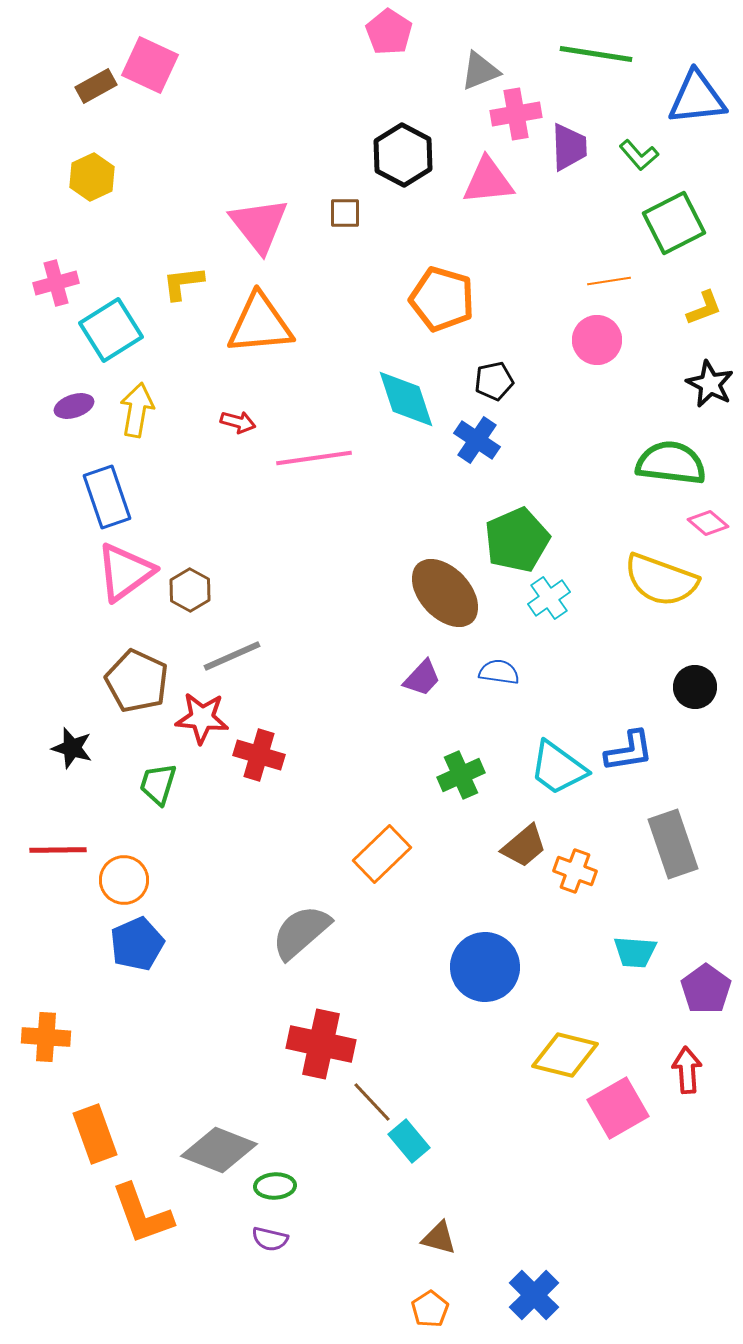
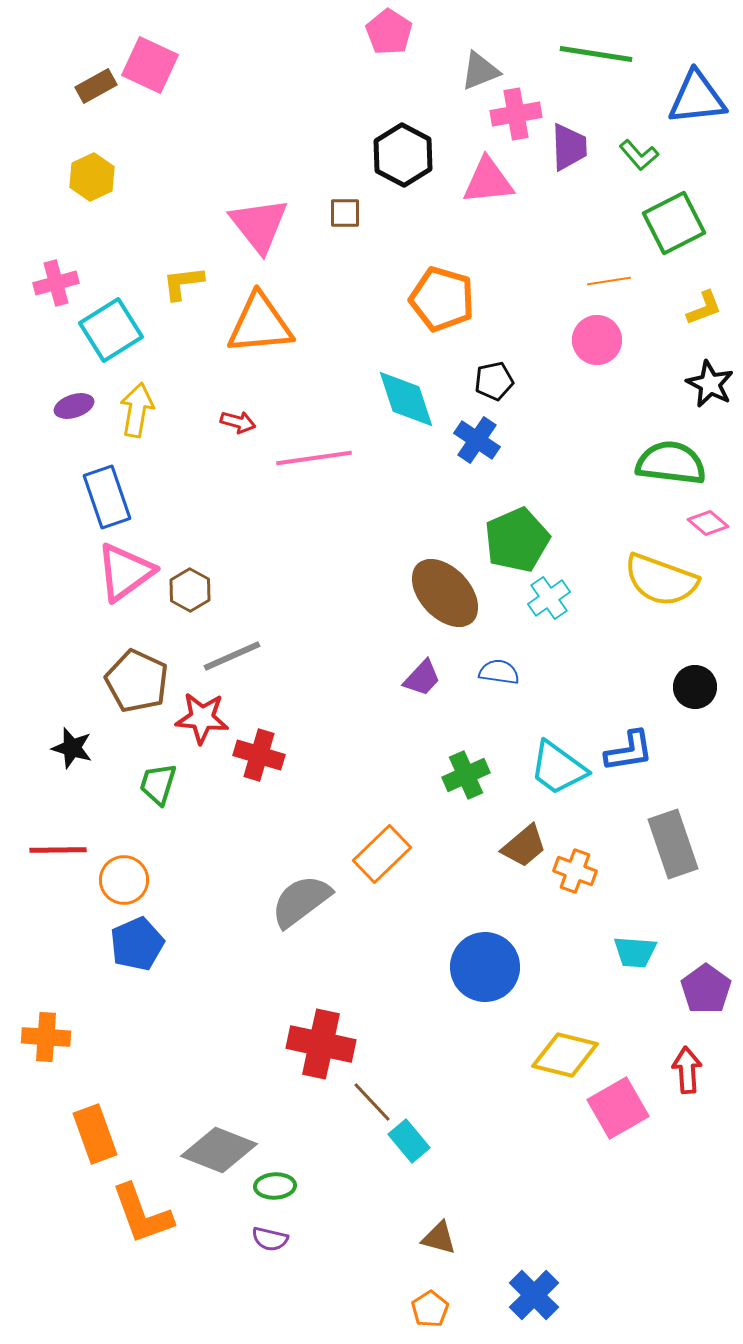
green cross at (461, 775): moved 5 px right
gray semicircle at (301, 932): moved 31 px up; rotated 4 degrees clockwise
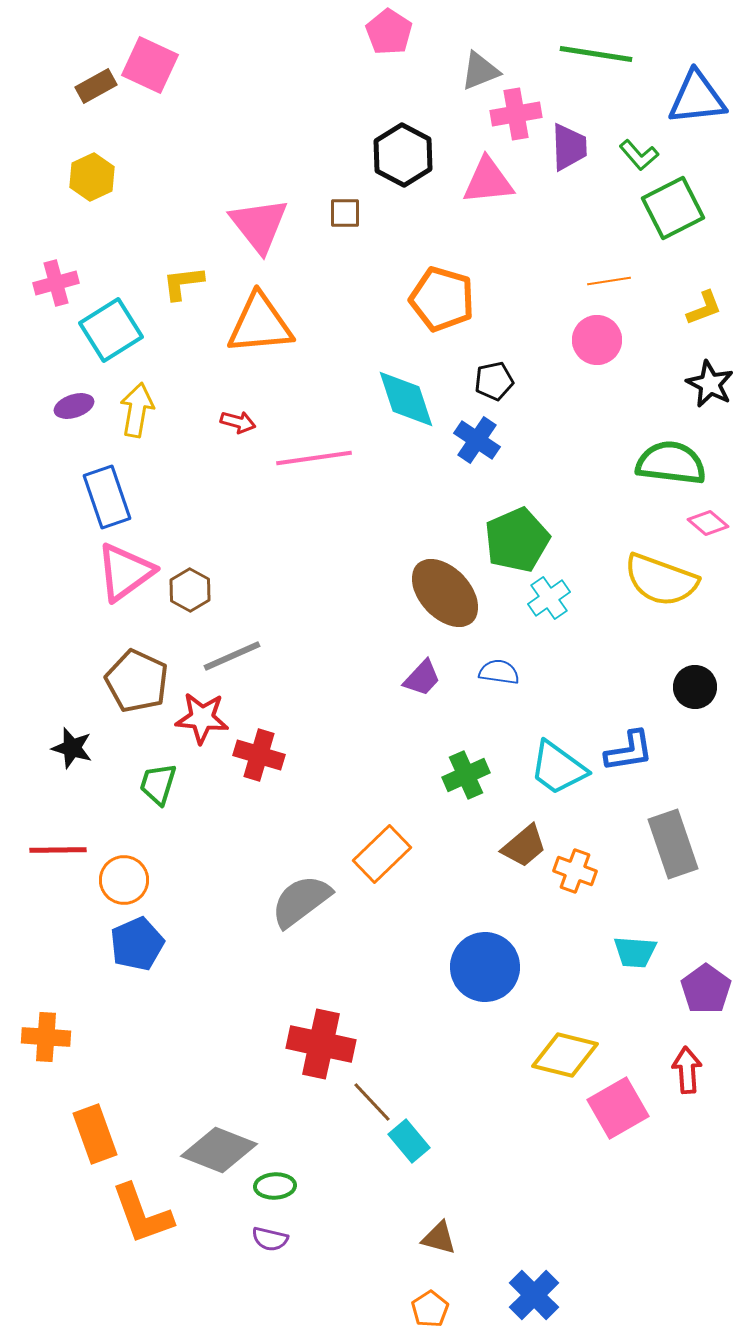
green square at (674, 223): moved 1 px left, 15 px up
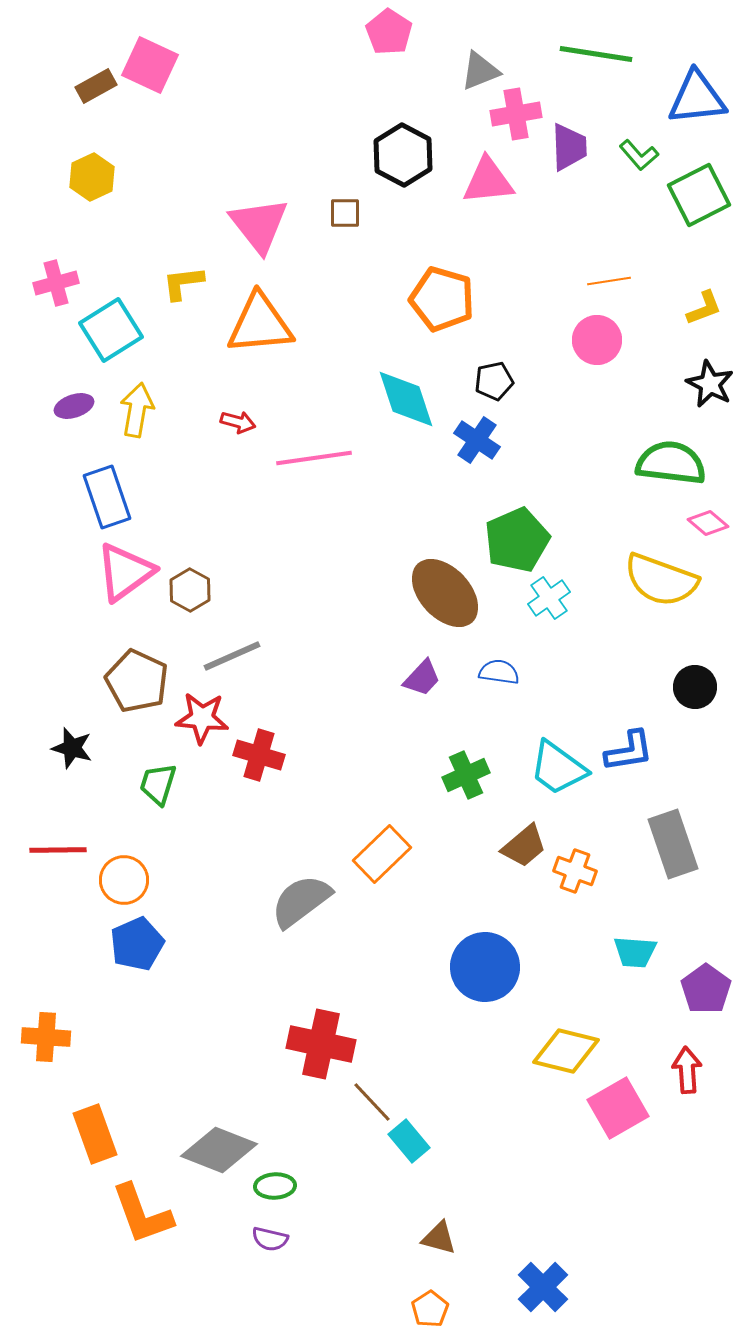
green square at (673, 208): moved 26 px right, 13 px up
yellow diamond at (565, 1055): moved 1 px right, 4 px up
blue cross at (534, 1295): moved 9 px right, 8 px up
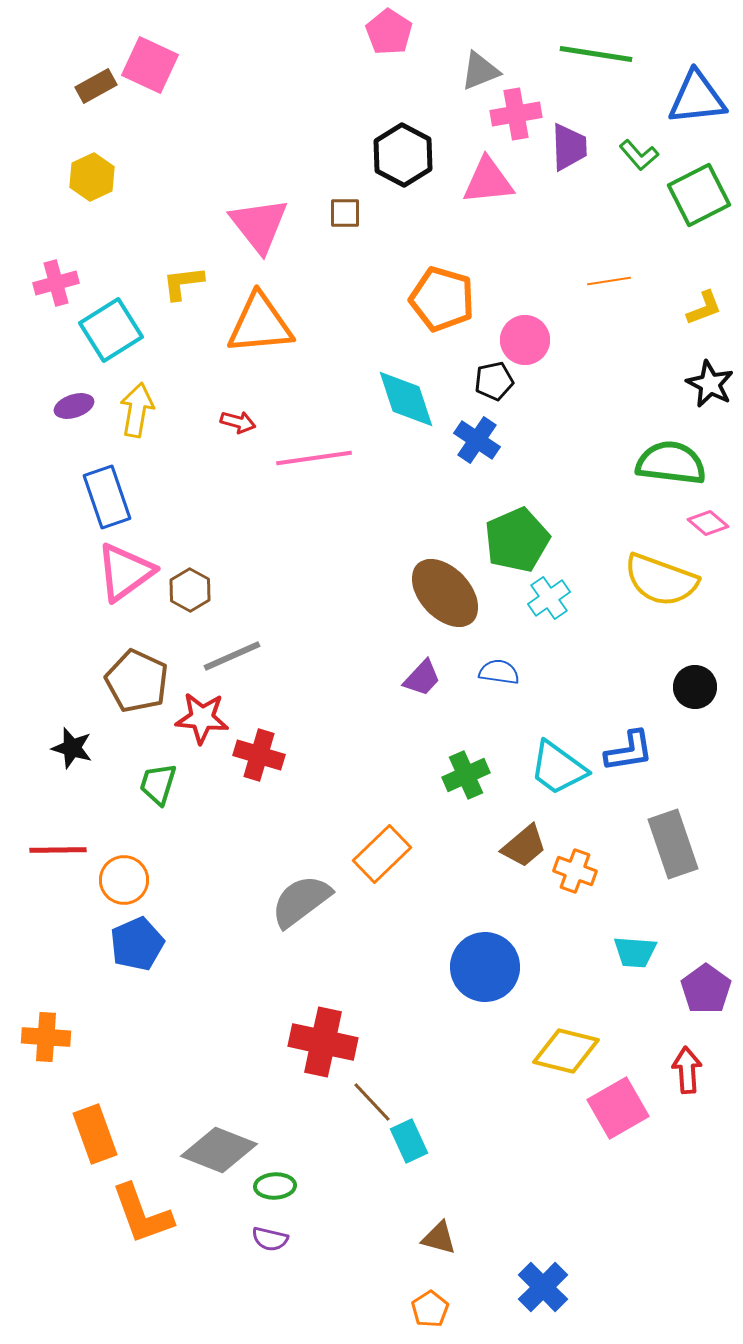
pink circle at (597, 340): moved 72 px left
red cross at (321, 1044): moved 2 px right, 2 px up
cyan rectangle at (409, 1141): rotated 15 degrees clockwise
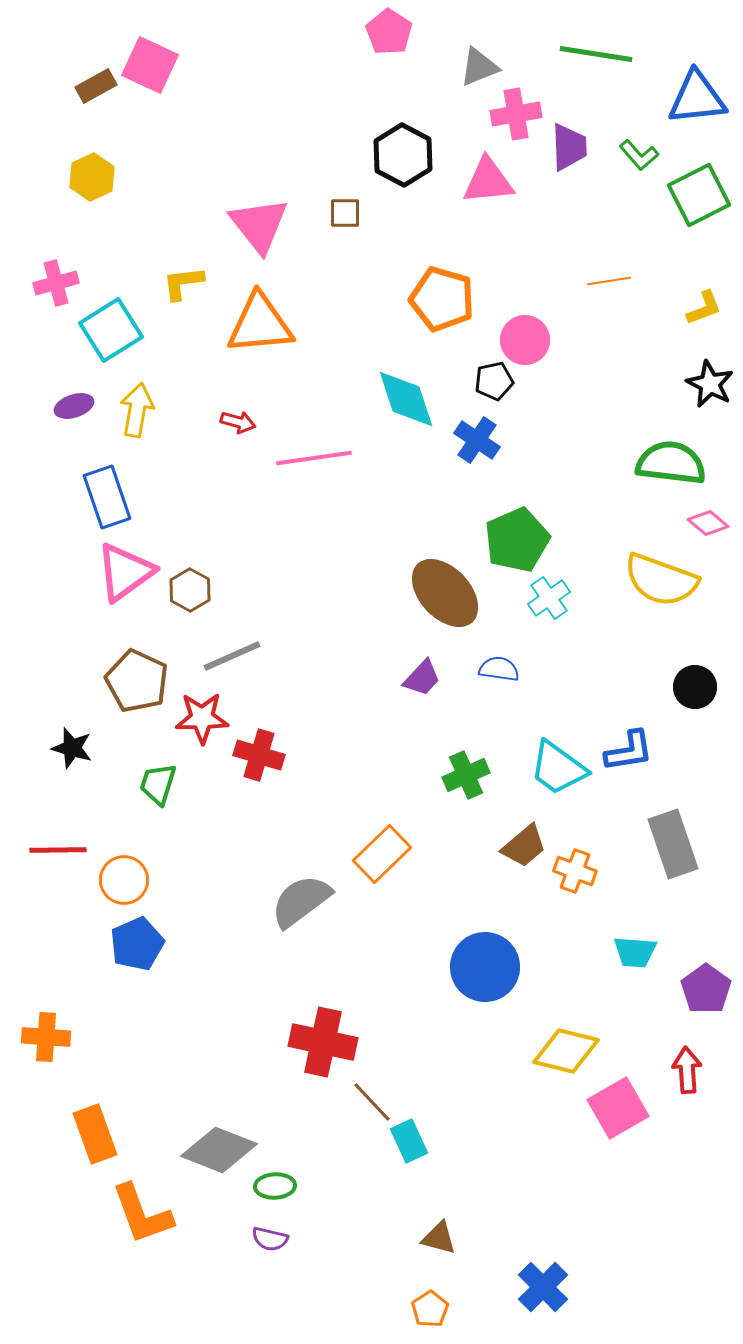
gray triangle at (480, 71): moved 1 px left, 4 px up
blue semicircle at (499, 672): moved 3 px up
red star at (202, 718): rotated 6 degrees counterclockwise
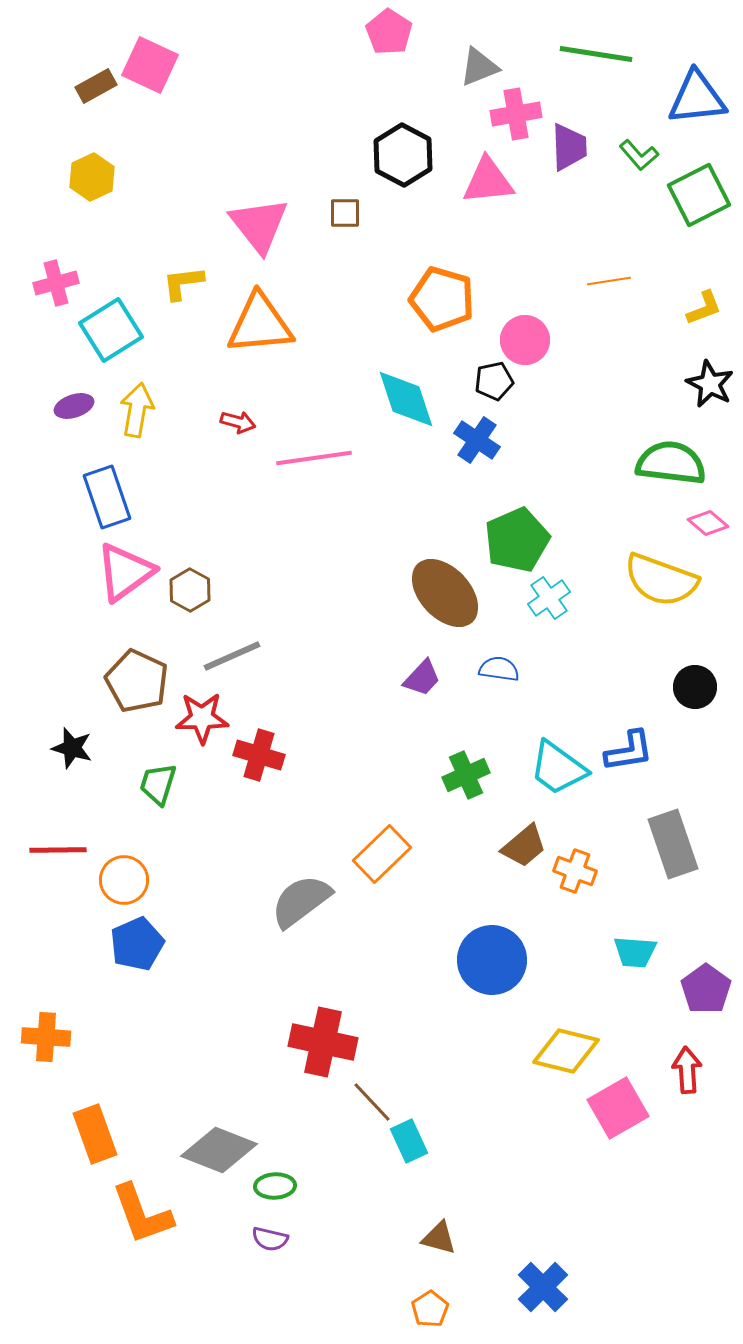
blue circle at (485, 967): moved 7 px right, 7 px up
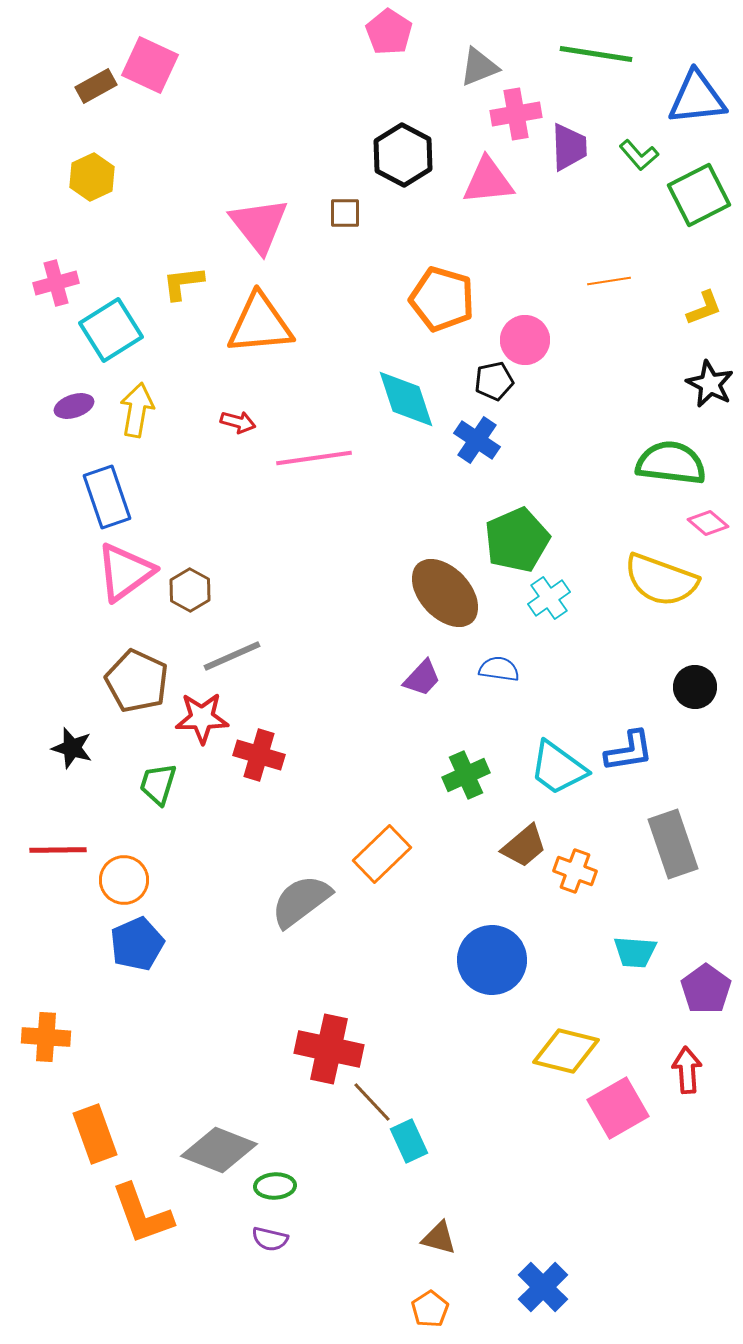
red cross at (323, 1042): moved 6 px right, 7 px down
